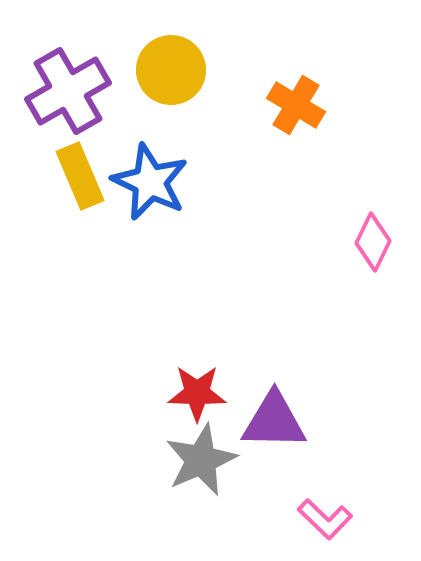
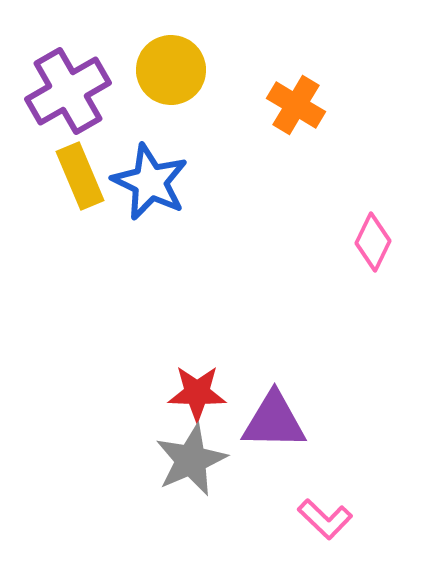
gray star: moved 10 px left
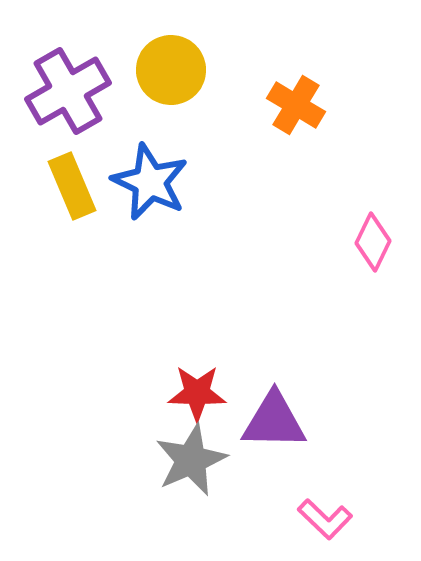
yellow rectangle: moved 8 px left, 10 px down
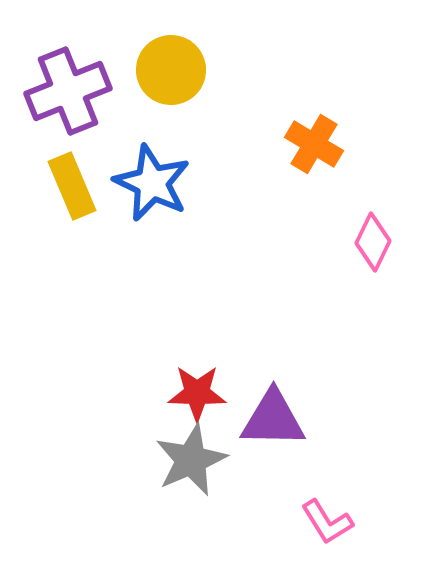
purple cross: rotated 8 degrees clockwise
orange cross: moved 18 px right, 39 px down
blue star: moved 2 px right, 1 px down
purple triangle: moved 1 px left, 2 px up
pink L-shape: moved 2 px right, 3 px down; rotated 14 degrees clockwise
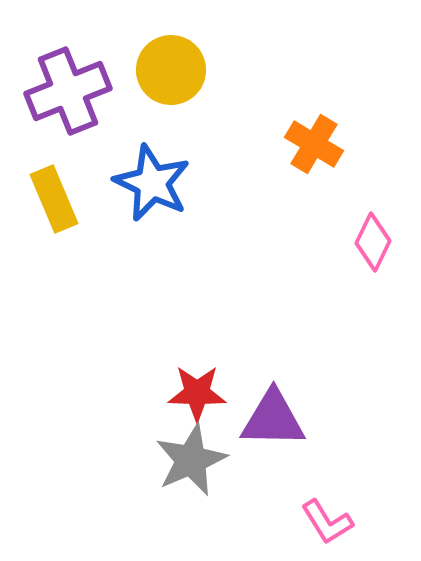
yellow rectangle: moved 18 px left, 13 px down
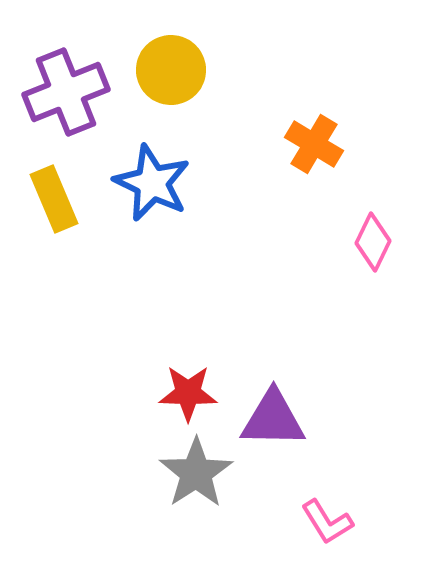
purple cross: moved 2 px left, 1 px down
red star: moved 9 px left
gray star: moved 5 px right, 13 px down; rotated 10 degrees counterclockwise
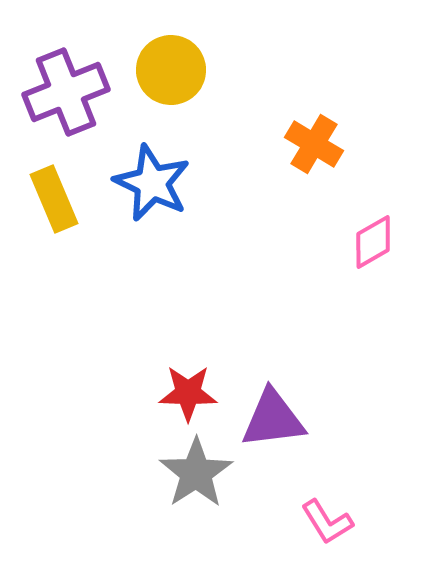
pink diamond: rotated 34 degrees clockwise
purple triangle: rotated 8 degrees counterclockwise
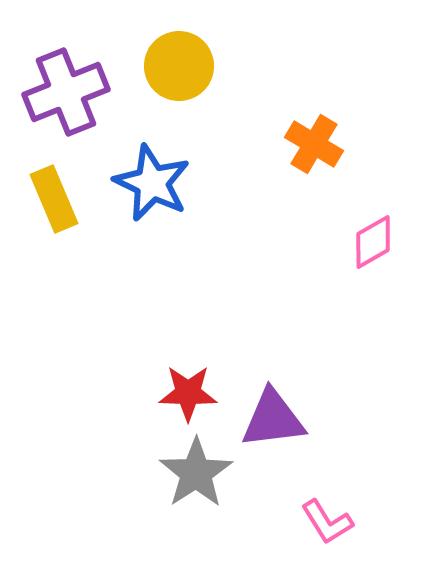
yellow circle: moved 8 px right, 4 px up
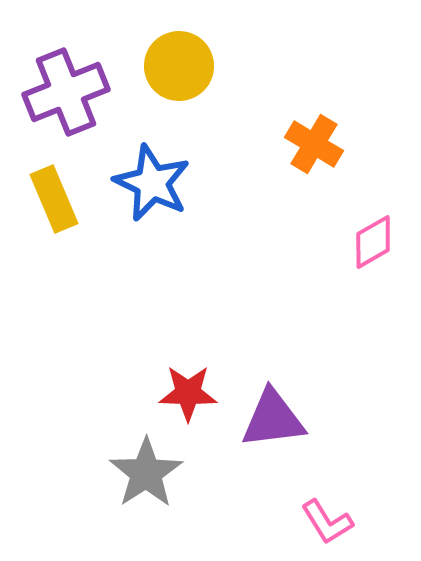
gray star: moved 50 px left
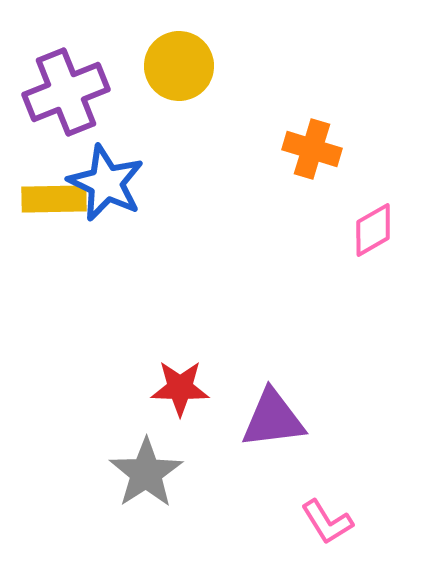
orange cross: moved 2 px left, 5 px down; rotated 14 degrees counterclockwise
blue star: moved 46 px left
yellow rectangle: rotated 68 degrees counterclockwise
pink diamond: moved 12 px up
red star: moved 8 px left, 5 px up
